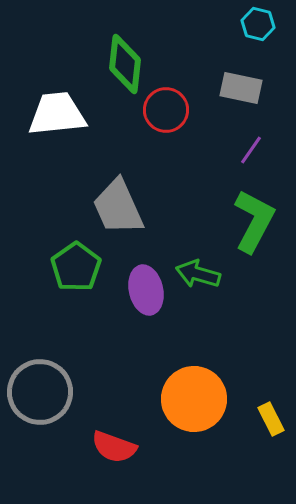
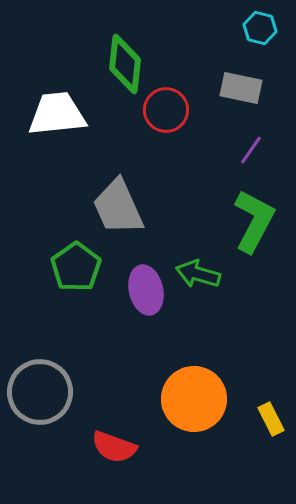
cyan hexagon: moved 2 px right, 4 px down
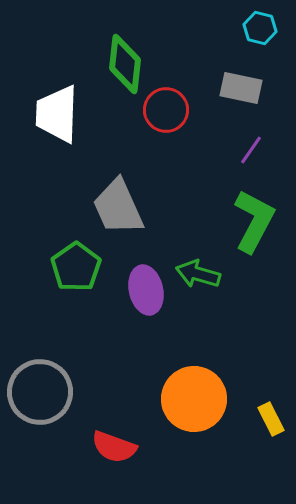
white trapezoid: rotated 82 degrees counterclockwise
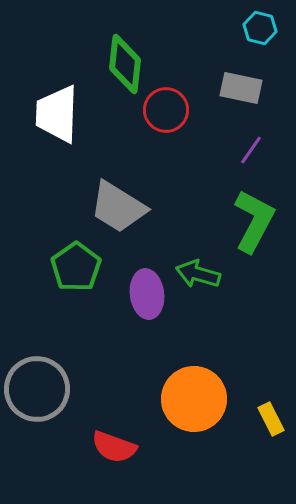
gray trapezoid: rotated 34 degrees counterclockwise
purple ellipse: moved 1 px right, 4 px down; rotated 6 degrees clockwise
gray circle: moved 3 px left, 3 px up
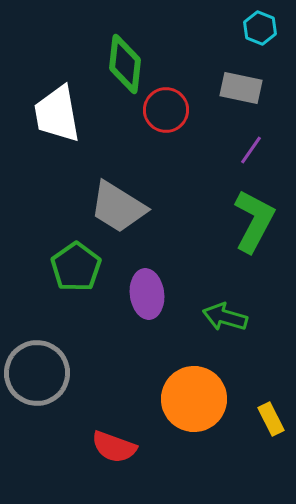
cyan hexagon: rotated 8 degrees clockwise
white trapezoid: rotated 12 degrees counterclockwise
green arrow: moved 27 px right, 43 px down
gray circle: moved 16 px up
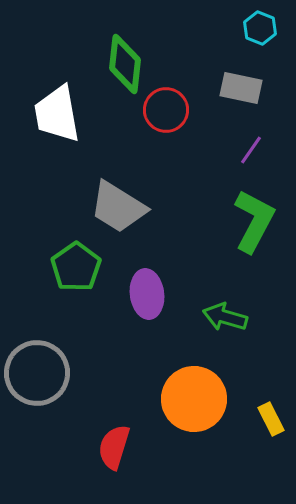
red semicircle: rotated 87 degrees clockwise
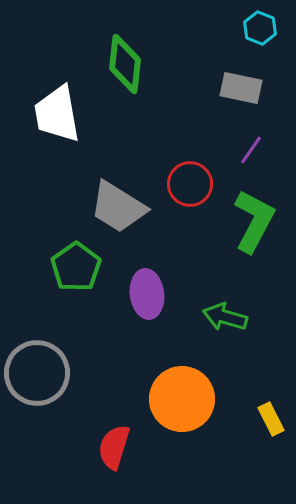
red circle: moved 24 px right, 74 px down
orange circle: moved 12 px left
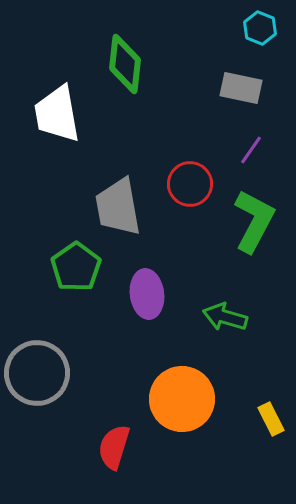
gray trapezoid: rotated 48 degrees clockwise
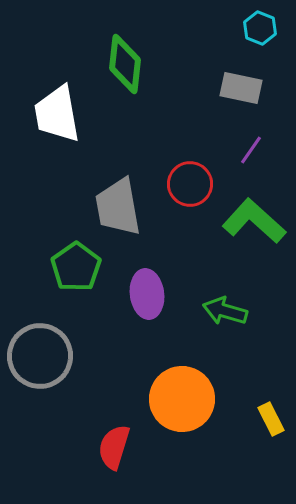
green L-shape: rotated 76 degrees counterclockwise
green arrow: moved 6 px up
gray circle: moved 3 px right, 17 px up
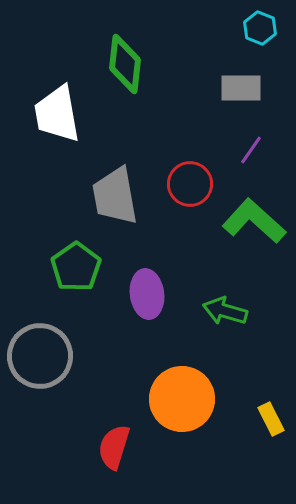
gray rectangle: rotated 12 degrees counterclockwise
gray trapezoid: moved 3 px left, 11 px up
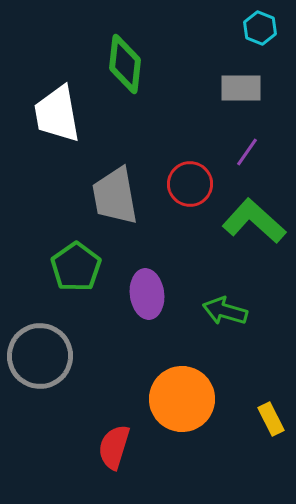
purple line: moved 4 px left, 2 px down
